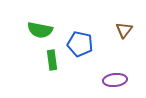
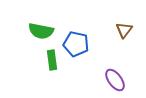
green semicircle: moved 1 px right, 1 px down
blue pentagon: moved 4 px left
purple ellipse: rotated 60 degrees clockwise
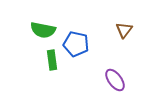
green semicircle: moved 2 px right, 1 px up
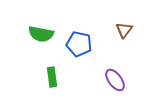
green semicircle: moved 2 px left, 4 px down
blue pentagon: moved 3 px right
green rectangle: moved 17 px down
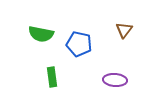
purple ellipse: rotated 50 degrees counterclockwise
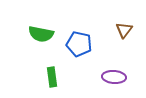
purple ellipse: moved 1 px left, 3 px up
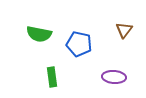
green semicircle: moved 2 px left
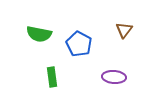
blue pentagon: rotated 15 degrees clockwise
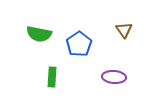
brown triangle: rotated 12 degrees counterclockwise
blue pentagon: rotated 10 degrees clockwise
green rectangle: rotated 12 degrees clockwise
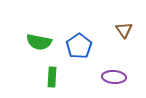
green semicircle: moved 8 px down
blue pentagon: moved 2 px down
